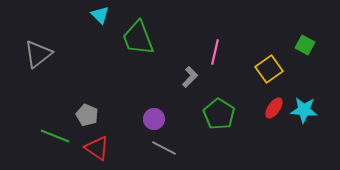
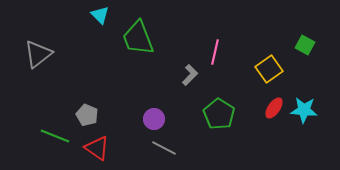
gray L-shape: moved 2 px up
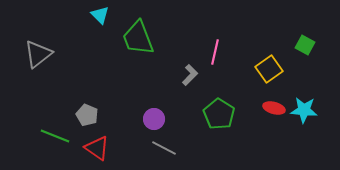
red ellipse: rotated 70 degrees clockwise
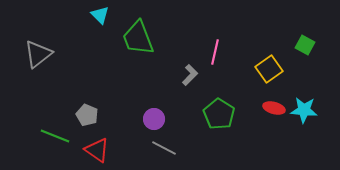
red triangle: moved 2 px down
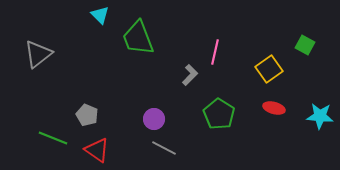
cyan star: moved 16 px right, 6 px down
green line: moved 2 px left, 2 px down
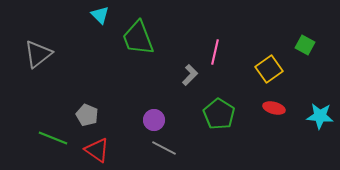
purple circle: moved 1 px down
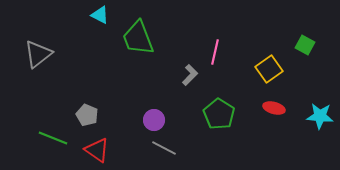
cyan triangle: rotated 18 degrees counterclockwise
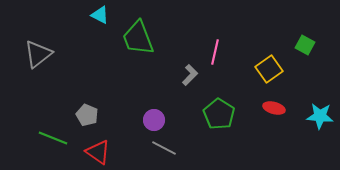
red triangle: moved 1 px right, 2 px down
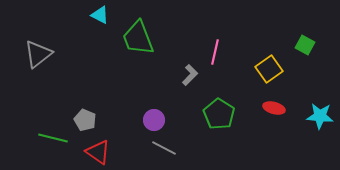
gray pentagon: moved 2 px left, 5 px down
green line: rotated 8 degrees counterclockwise
